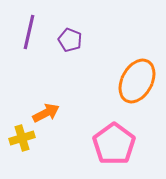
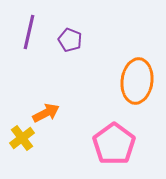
orange ellipse: rotated 21 degrees counterclockwise
yellow cross: rotated 20 degrees counterclockwise
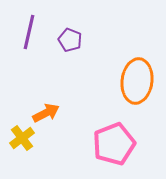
pink pentagon: rotated 15 degrees clockwise
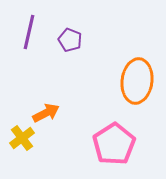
pink pentagon: rotated 12 degrees counterclockwise
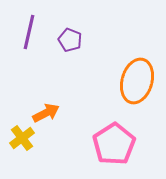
orange ellipse: rotated 9 degrees clockwise
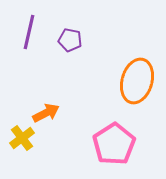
purple pentagon: rotated 10 degrees counterclockwise
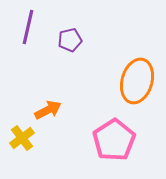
purple line: moved 1 px left, 5 px up
purple pentagon: rotated 25 degrees counterclockwise
orange arrow: moved 2 px right, 3 px up
pink pentagon: moved 4 px up
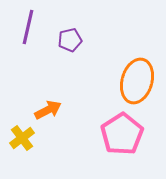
pink pentagon: moved 8 px right, 6 px up
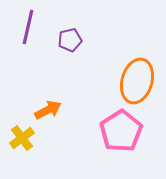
pink pentagon: moved 1 px left, 3 px up
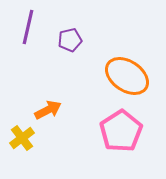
orange ellipse: moved 10 px left, 5 px up; rotated 72 degrees counterclockwise
